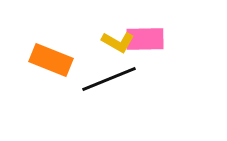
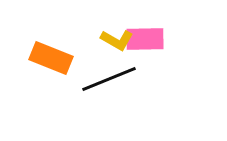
yellow L-shape: moved 1 px left, 2 px up
orange rectangle: moved 2 px up
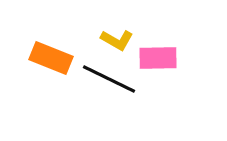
pink rectangle: moved 13 px right, 19 px down
black line: rotated 48 degrees clockwise
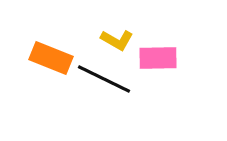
black line: moved 5 px left
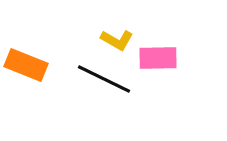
orange rectangle: moved 25 px left, 7 px down
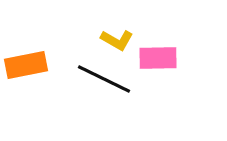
orange rectangle: rotated 33 degrees counterclockwise
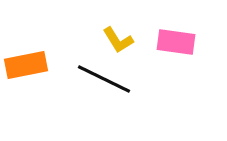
yellow L-shape: moved 1 px right; rotated 28 degrees clockwise
pink rectangle: moved 18 px right, 16 px up; rotated 9 degrees clockwise
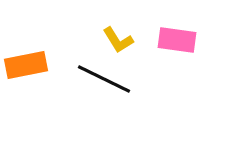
pink rectangle: moved 1 px right, 2 px up
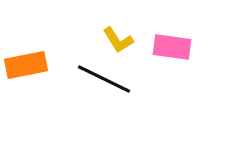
pink rectangle: moved 5 px left, 7 px down
